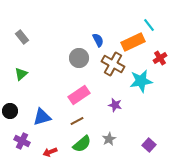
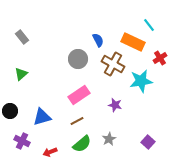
orange rectangle: rotated 50 degrees clockwise
gray circle: moved 1 px left, 1 px down
purple square: moved 1 px left, 3 px up
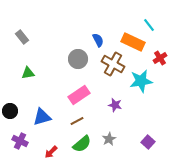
green triangle: moved 7 px right, 1 px up; rotated 32 degrees clockwise
purple cross: moved 2 px left
red arrow: moved 1 px right; rotated 24 degrees counterclockwise
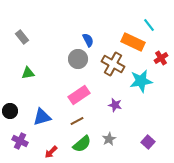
blue semicircle: moved 10 px left
red cross: moved 1 px right
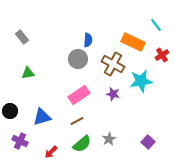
cyan line: moved 7 px right
blue semicircle: rotated 32 degrees clockwise
red cross: moved 1 px right, 3 px up
purple star: moved 2 px left, 11 px up
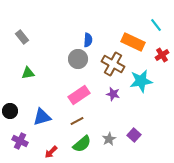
purple square: moved 14 px left, 7 px up
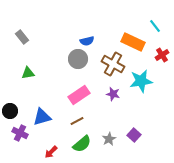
cyan line: moved 1 px left, 1 px down
blue semicircle: moved 1 px left, 1 px down; rotated 72 degrees clockwise
purple cross: moved 8 px up
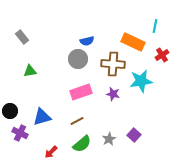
cyan line: rotated 48 degrees clockwise
brown cross: rotated 25 degrees counterclockwise
green triangle: moved 2 px right, 2 px up
pink rectangle: moved 2 px right, 3 px up; rotated 15 degrees clockwise
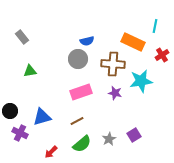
purple star: moved 2 px right, 1 px up
purple square: rotated 16 degrees clockwise
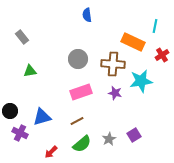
blue semicircle: moved 26 px up; rotated 96 degrees clockwise
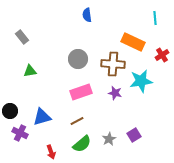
cyan line: moved 8 px up; rotated 16 degrees counterclockwise
red arrow: rotated 64 degrees counterclockwise
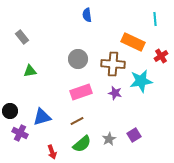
cyan line: moved 1 px down
red cross: moved 1 px left, 1 px down
red arrow: moved 1 px right
